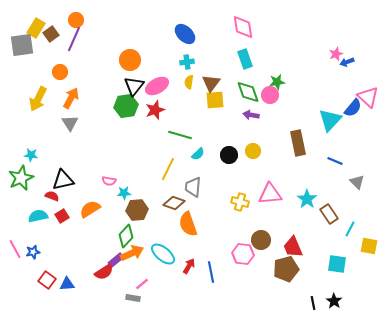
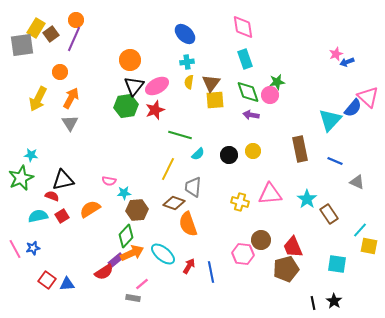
brown rectangle at (298, 143): moved 2 px right, 6 px down
gray triangle at (357, 182): rotated 21 degrees counterclockwise
cyan line at (350, 229): moved 10 px right, 1 px down; rotated 14 degrees clockwise
blue star at (33, 252): moved 4 px up
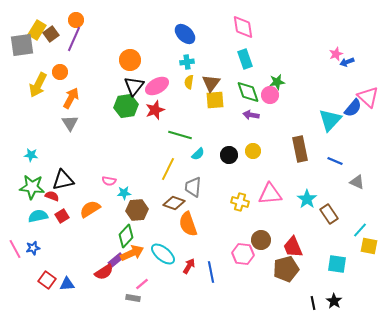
yellow rectangle at (36, 28): moved 1 px right, 2 px down
yellow arrow at (38, 99): moved 14 px up
green star at (21, 178): moved 11 px right, 9 px down; rotated 30 degrees clockwise
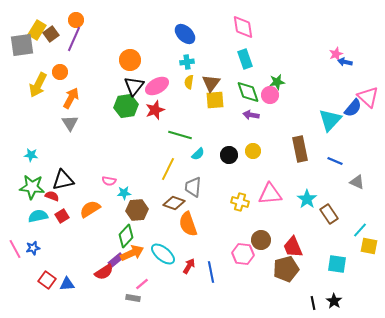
blue arrow at (347, 62): moved 2 px left; rotated 32 degrees clockwise
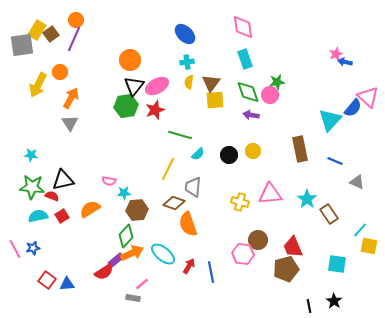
brown circle at (261, 240): moved 3 px left
black line at (313, 303): moved 4 px left, 3 px down
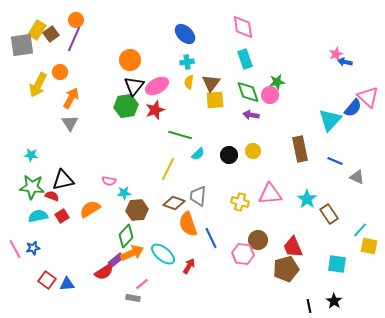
gray triangle at (357, 182): moved 5 px up
gray trapezoid at (193, 187): moved 5 px right, 9 px down
blue line at (211, 272): moved 34 px up; rotated 15 degrees counterclockwise
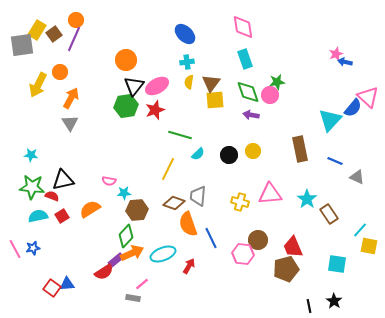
brown square at (51, 34): moved 3 px right
orange circle at (130, 60): moved 4 px left
cyan ellipse at (163, 254): rotated 60 degrees counterclockwise
red square at (47, 280): moved 5 px right, 8 px down
